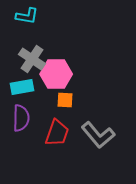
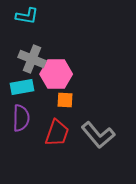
gray cross: rotated 12 degrees counterclockwise
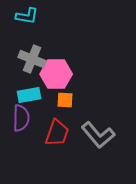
cyan rectangle: moved 7 px right, 8 px down
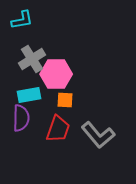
cyan L-shape: moved 5 px left, 4 px down; rotated 20 degrees counterclockwise
gray cross: rotated 36 degrees clockwise
red trapezoid: moved 1 px right, 4 px up
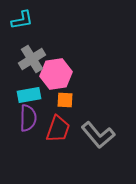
pink hexagon: rotated 8 degrees counterclockwise
purple semicircle: moved 7 px right
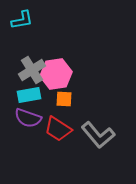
gray cross: moved 11 px down
orange square: moved 1 px left, 1 px up
purple semicircle: rotated 108 degrees clockwise
red trapezoid: rotated 104 degrees clockwise
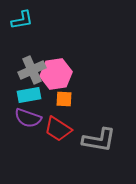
gray cross: rotated 8 degrees clockwise
gray L-shape: moved 1 px right, 5 px down; rotated 40 degrees counterclockwise
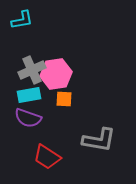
red trapezoid: moved 11 px left, 28 px down
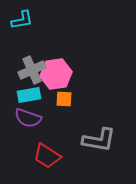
red trapezoid: moved 1 px up
